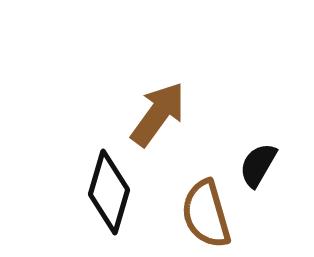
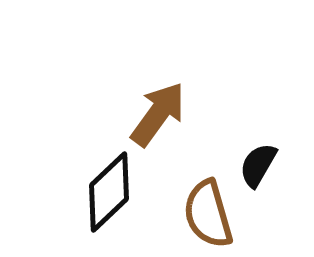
black diamond: rotated 30 degrees clockwise
brown semicircle: moved 2 px right
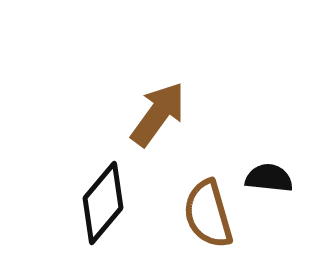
black semicircle: moved 11 px right, 13 px down; rotated 66 degrees clockwise
black diamond: moved 6 px left, 11 px down; rotated 6 degrees counterclockwise
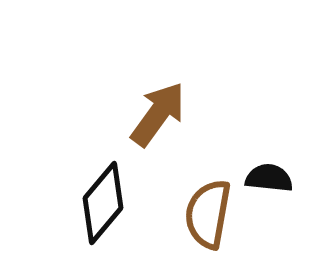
brown semicircle: rotated 26 degrees clockwise
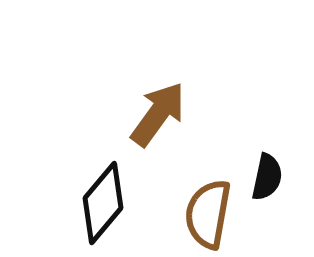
black semicircle: moved 2 px left, 1 px up; rotated 96 degrees clockwise
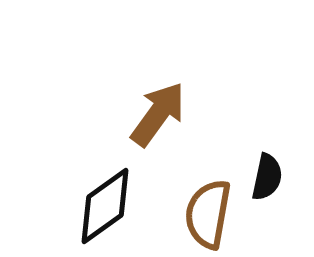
black diamond: moved 2 px right, 3 px down; rotated 14 degrees clockwise
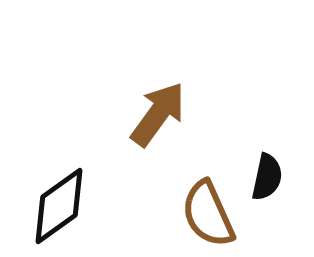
black diamond: moved 46 px left
brown semicircle: rotated 34 degrees counterclockwise
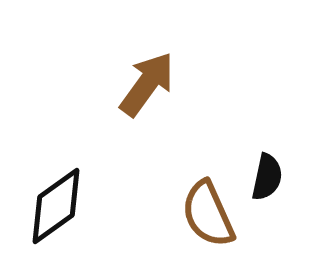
brown arrow: moved 11 px left, 30 px up
black diamond: moved 3 px left
